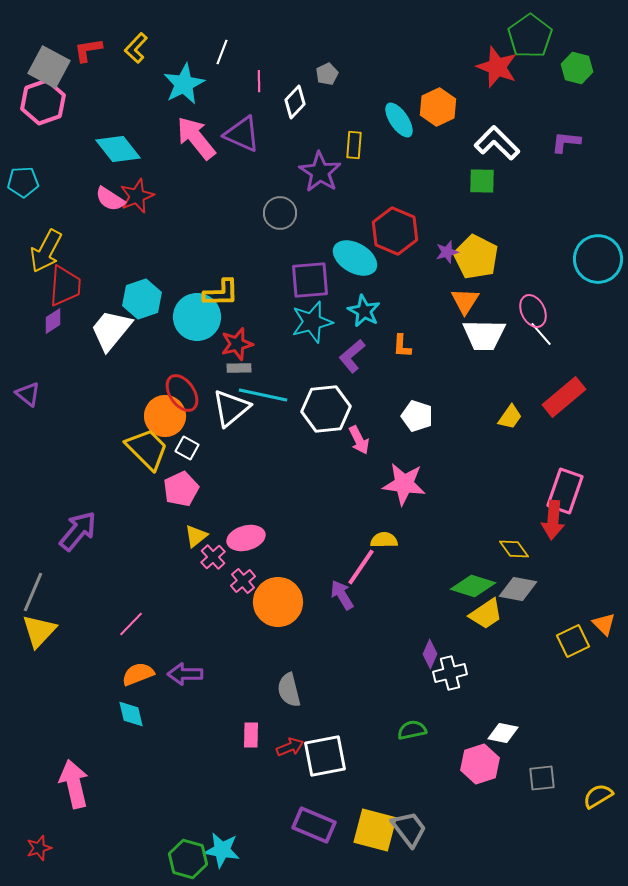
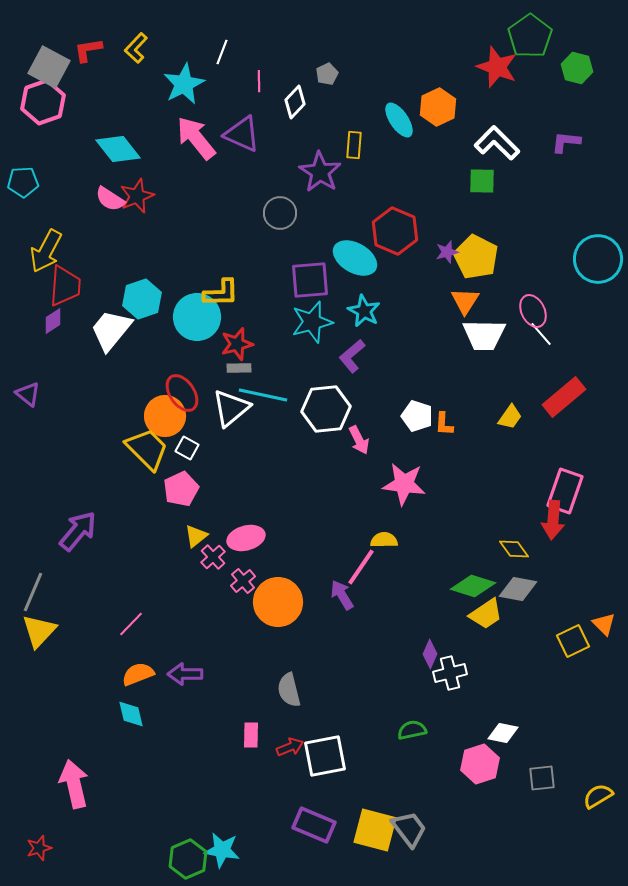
orange L-shape at (402, 346): moved 42 px right, 78 px down
green hexagon at (188, 859): rotated 21 degrees clockwise
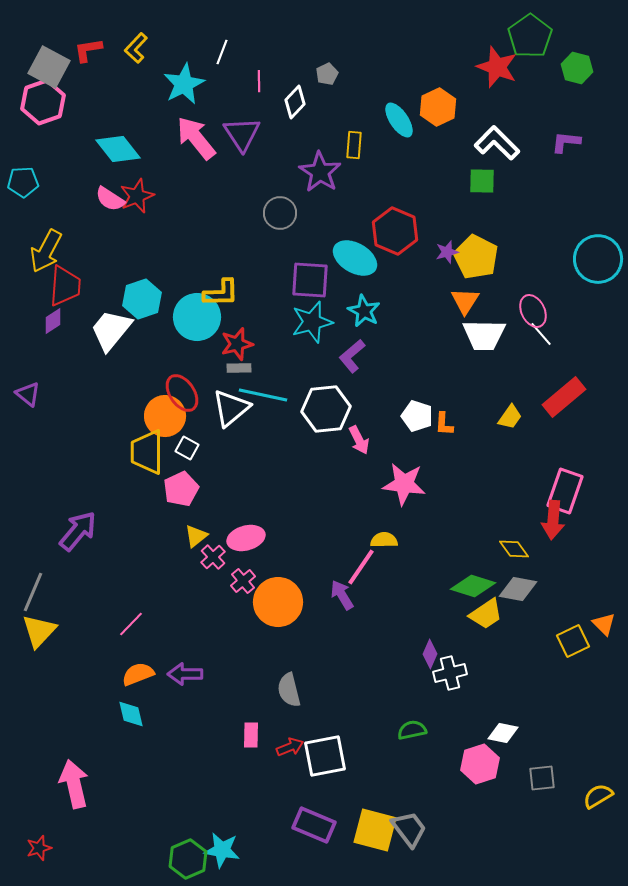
purple triangle at (242, 134): rotated 33 degrees clockwise
purple square at (310, 280): rotated 9 degrees clockwise
yellow trapezoid at (147, 449): moved 3 px down; rotated 135 degrees counterclockwise
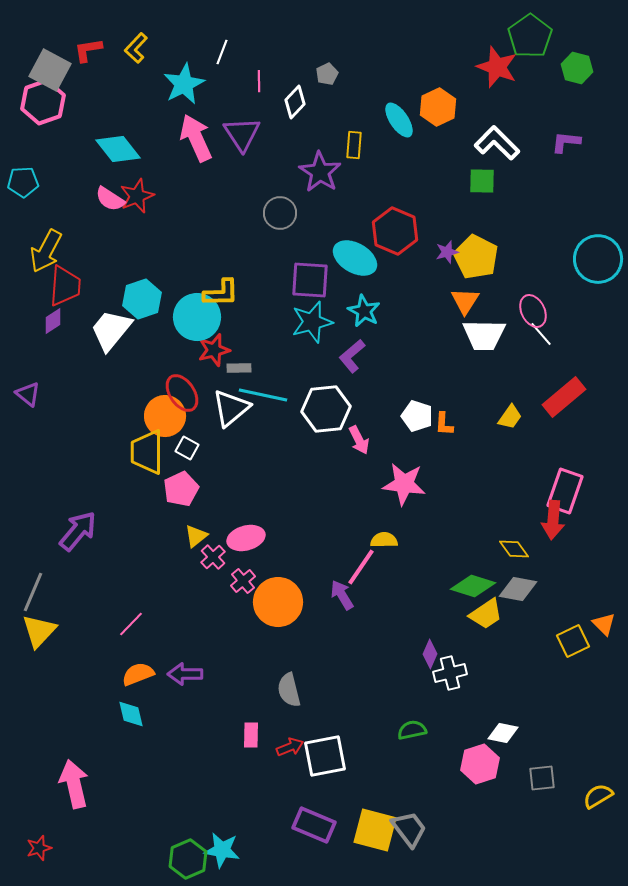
gray square at (49, 67): moved 1 px right, 3 px down
pink arrow at (196, 138): rotated 15 degrees clockwise
red star at (237, 344): moved 23 px left, 6 px down
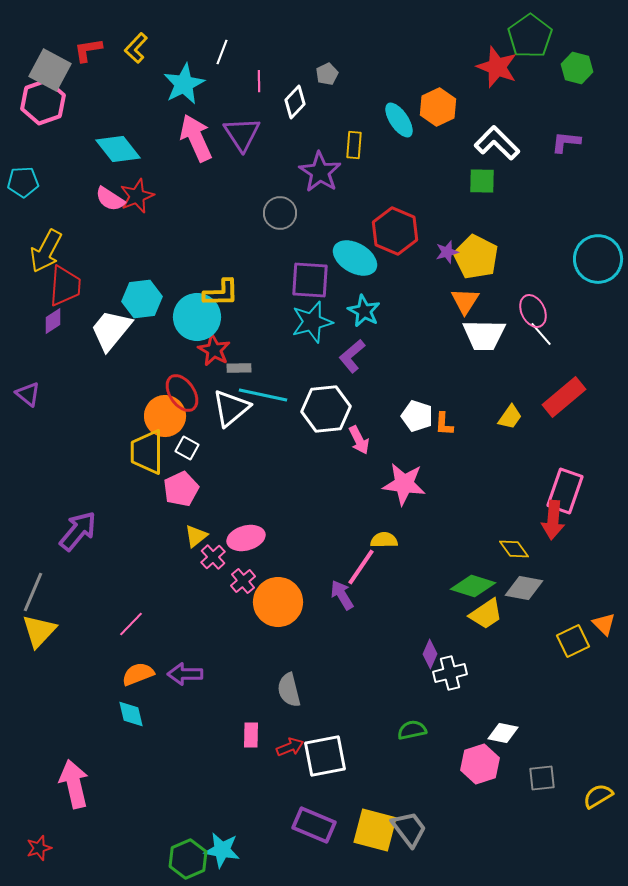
cyan hexagon at (142, 299): rotated 12 degrees clockwise
red star at (214, 350): rotated 28 degrees counterclockwise
gray diamond at (518, 589): moved 6 px right, 1 px up
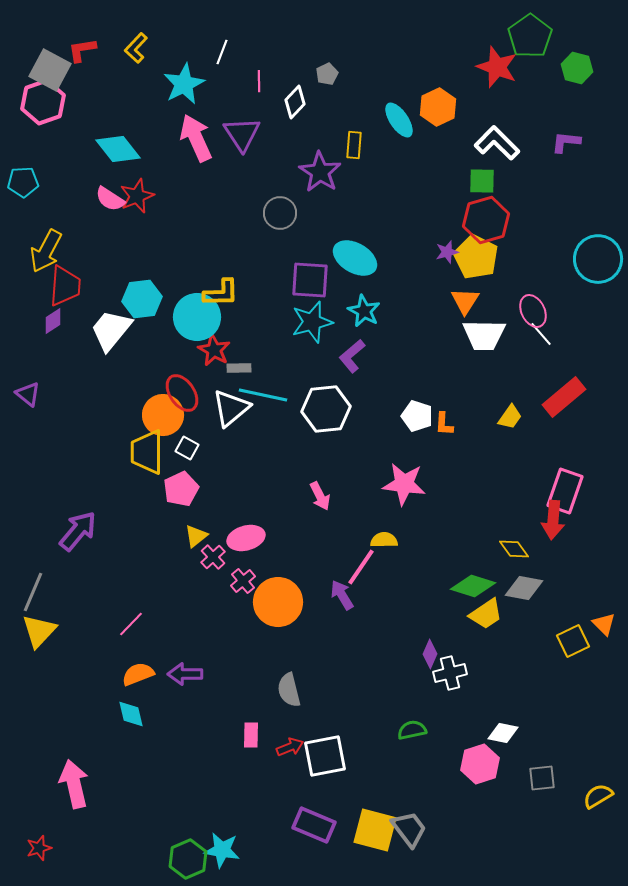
red L-shape at (88, 50): moved 6 px left
red hexagon at (395, 231): moved 91 px right, 11 px up; rotated 21 degrees clockwise
orange circle at (165, 416): moved 2 px left, 1 px up
pink arrow at (359, 440): moved 39 px left, 56 px down
